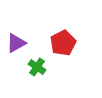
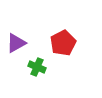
green cross: rotated 12 degrees counterclockwise
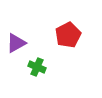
red pentagon: moved 5 px right, 8 px up
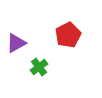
green cross: moved 2 px right; rotated 30 degrees clockwise
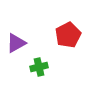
green cross: rotated 24 degrees clockwise
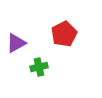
red pentagon: moved 4 px left, 1 px up
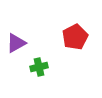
red pentagon: moved 11 px right, 3 px down
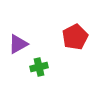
purple triangle: moved 2 px right, 1 px down
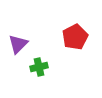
purple triangle: rotated 15 degrees counterclockwise
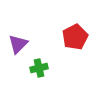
green cross: moved 1 px down
